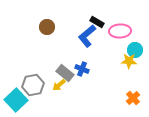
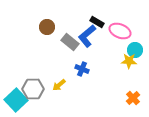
pink ellipse: rotated 25 degrees clockwise
gray rectangle: moved 5 px right, 31 px up
gray hexagon: moved 4 px down; rotated 10 degrees clockwise
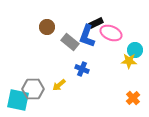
black rectangle: moved 1 px left, 1 px down; rotated 56 degrees counterclockwise
pink ellipse: moved 9 px left, 2 px down
blue L-shape: rotated 30 degrees counterclockwise
cyan square: moved 2 px right; rotated 35 degrees counterclockwise
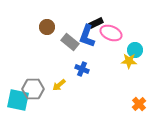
orange cross: moved 6 px right, 6 px down
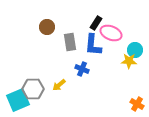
black rectangle: rotated 32 degrees counterclockwise
blue L-shape: moved 6 px right, 9 px down; rotated 15 degrees counterclockwise
gray rectangle: rotated 42 degrees clockwise
cyan square: rotated 35 degrees counterclockwise
orange cross: moved 2 px left; rotated 16 degrees counterclockwise
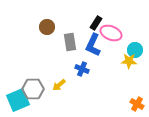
blue L-shape: rotated 20 degrees clockwise
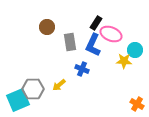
pink ellipse: moved 1 px down
yellow star: moved 5 px left
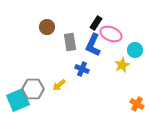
yellow star: moved 2 px left, 4 px down; rotated 28 degrees counterclockwise
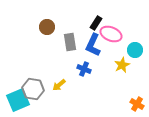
blue cross: moved 2 px right
gray hexagon: rotated 10 degrees clockwise
